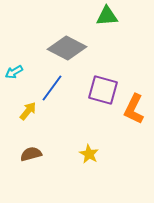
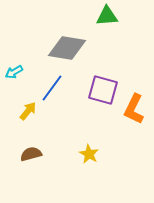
gray diamond: rotated 18 degrees counterclockwise
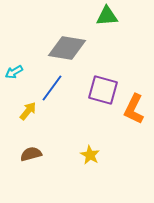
yellow star: moved 1 px right, 1 px down
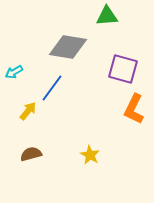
gray diamond: moved 1 px right, 1 px up
purple square: moved 20 px right, 21 px up
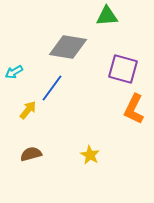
yellow arrow: moved 1 px up
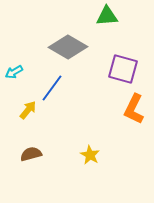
gray diamond: rotated 21 degrees clockwise
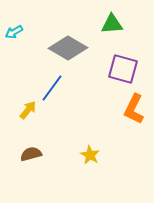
green triangle: moved 5 px right, 8 px down
gray diamond: moved 1 px down
cyan arrow: moved 40 px up
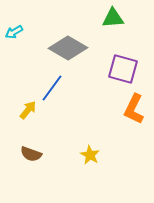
green triangle: moved 1 px right, 6 px up
brown semicircle: rotated 145 degrees counterclockwise
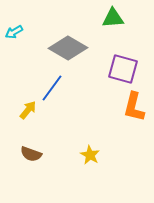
orange L-shape: moved 2 px up; rotated 12 degrees counterclockwise
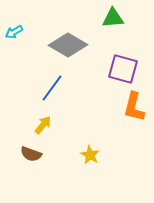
gray diamond: moved 3 px up
yellow arrow: moved 15 px right, 15 px down
